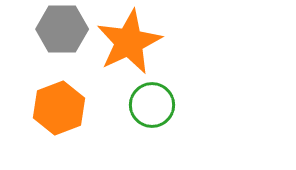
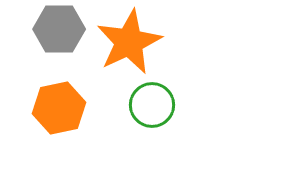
gray hexagon: moved 3 px left
orange hexagon: rotated 9 degrees clockwise
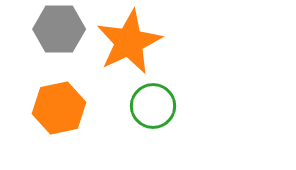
green circle: moved 1 px right, 1 px down
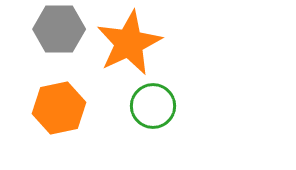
orange star: moved 1 px down
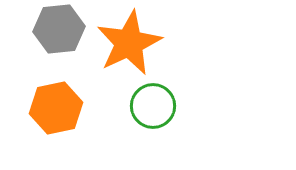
gray hexagon: rotated 6 degrees counterclockwise
orange hexagon: moved 3 px left
